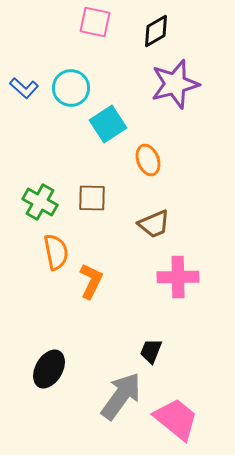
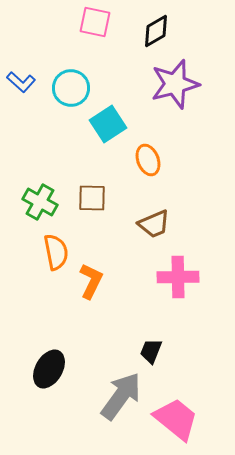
blue L-shape: moved 3 px left, 6 px up
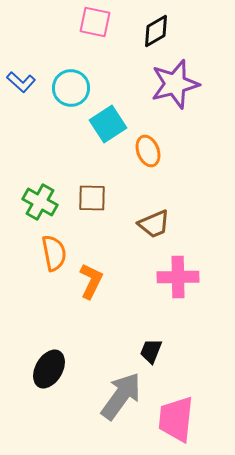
orange ellipse: moved 9 px up
orange semicircle: moved 2 px left, 1 px down
pink trapezoid: rotated 123 degrees counterclockwise
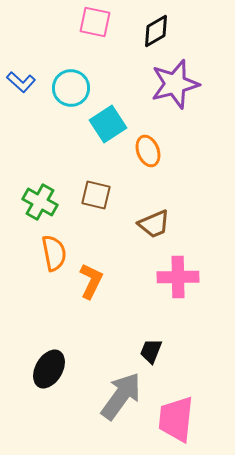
brown square: moved 4 px right, 3 px up; rotated 12 degrees clockwise
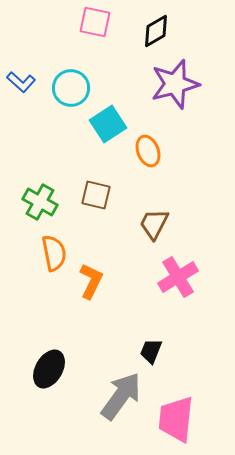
brown trapezoid: rotated 140 degrees clockwise
pink cross: rotated 30 degrees counterclockwise
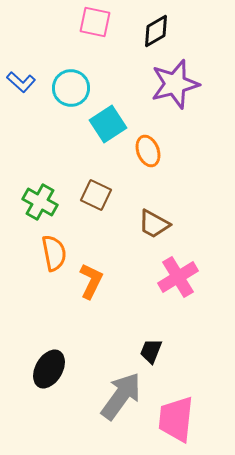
brown square: rotated 12 degrees clockwise
brown trapezoid: rotated 88 degrees counterclockwise
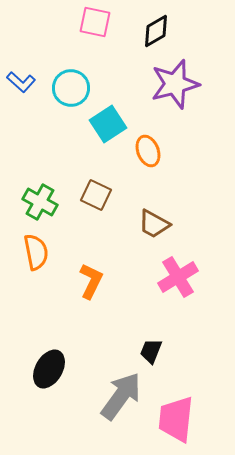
orange semicircle: moved 18 px left, 1 px up
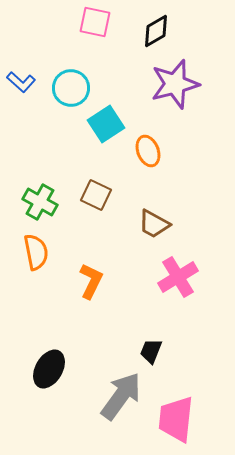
cyan square: moved 2 px left
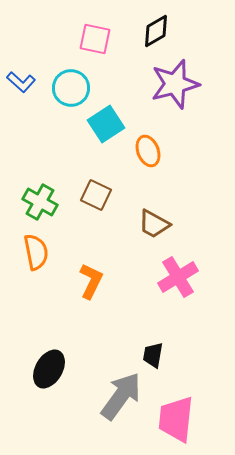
pink square: moved 17 px down
black trapezoid: moved 2 px right, 4 px down; rotated 12 degrees counterclockwise
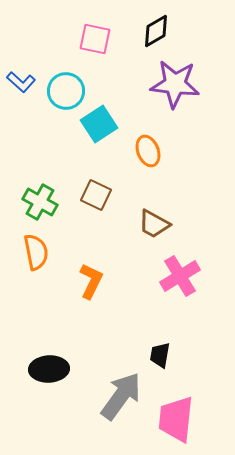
purple star: rotated 21 degrees clockwise
cyan circle: moved 5 px left, 3 px down
cyan square: moved 7 px left
pink cross: moved 2 px right, 1 px up
black trapezoid: moved 7 px right
black ellipse: rotated 57 degrees clockwise
